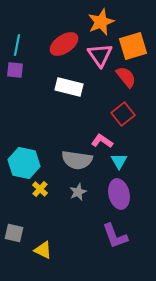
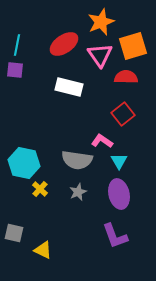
red semicircle: rotated 50 degrees counterclockwise
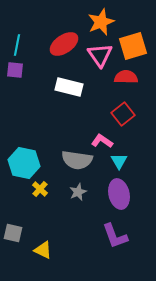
gray square: moved 1 px left
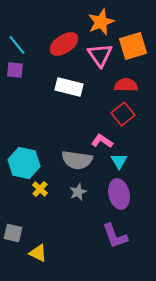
cyan line: rotated 50 degrees counterclockwise
red semicircle: moved 8 px down
yellow triangle: moved 5 px left, 3 px down
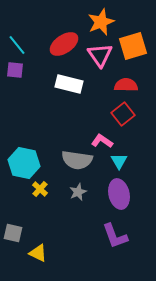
white rectangle: moved 3 px up
